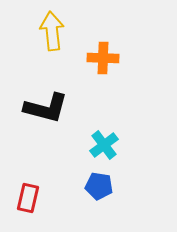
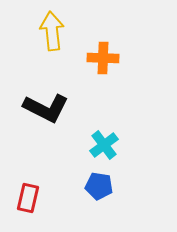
black L-shape: rotated 12 degrees clockwise
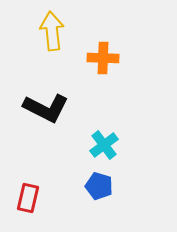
blue pentagon: rotated 8 degrees clockwise
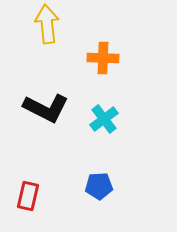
yellow arrow: moved 5 px left, 7 px up
cyan cross: moved 26 px up
blue pentagon: rotated 20 degrees counterclockwise
red rectangle: moved 2 px up
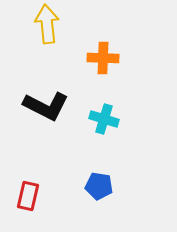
black L-shape: moved 2 px up
cyan cross: rotated 36 degrees counterclockwise
blue pentagon: rotated 12 degrees clockwise
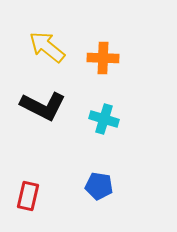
yellow arrow: moved 23 px down; rotated 45 degrees counterclockwise
black L-shape: moved 3 px left
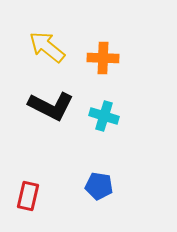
black L-shape: moved 8 px right
cyan cross: moved 3 px up
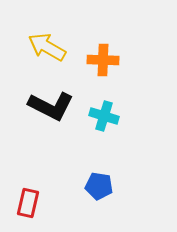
yellow arrow: rotated 9 degrees counterclockwise
orange cross: moved 2 px down
red rectangle: moved 7 px down
